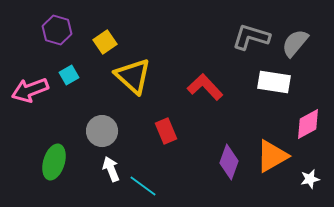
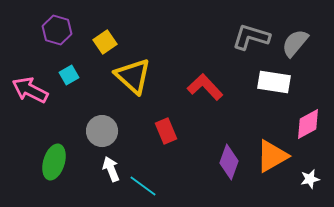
pink arrow: rotated 48 degrees clockwise
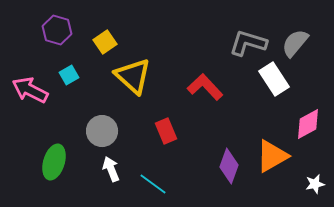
gray L-shape: moved 3 px left, 6 px down
white rectangle: moved 3 px up; rotated 48 degrees clockwise
purple diamond: moved 4 px down
white star: moved 5 px right, 5 px down
cyan line: moved 10 px right, 2 px up
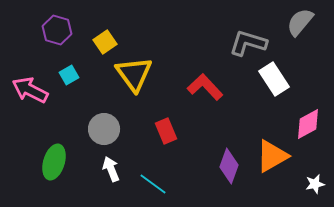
gray semicircle: moved 5 px right, 21 px up
yellow triangle: moved 1 px right, 2 px up; rotated 12 degrees clockwise
gray circle: moved 2 px right, 2 px up
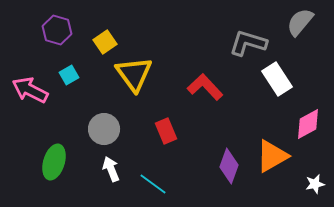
white rectangle: moved 3 px right
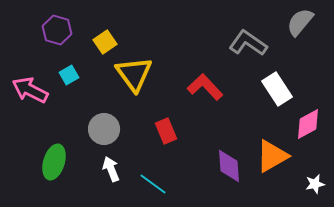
gray L-shape: rotated 18 degrees clockwise
white rectangle: moved 10 px down
purple diamond: rotated 24 degrees counterclockwise
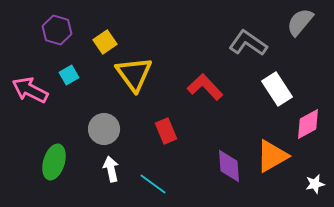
white arrow: rotated 10 degrees clockwise
